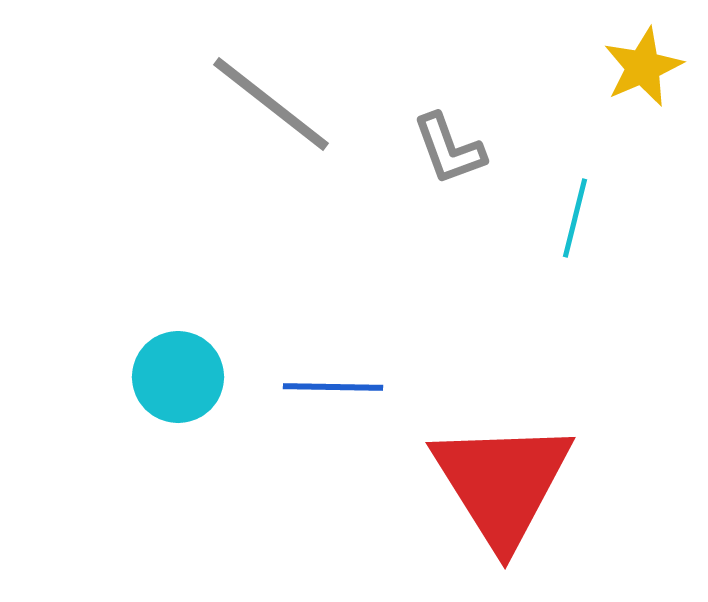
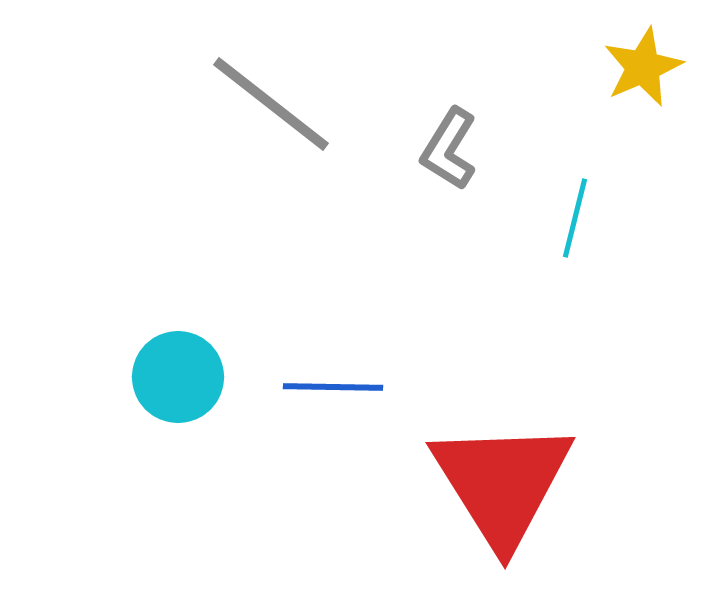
gray L-shape: rotated 52 degrees clockwise
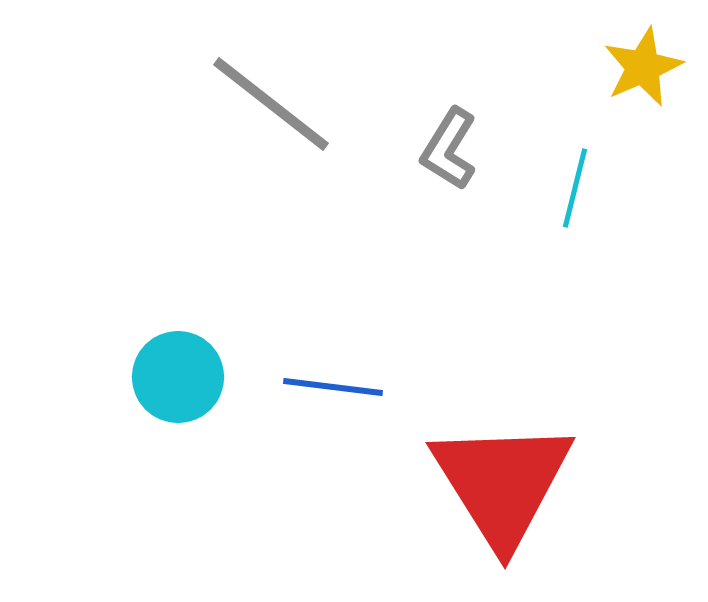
cyan line: moved 30 px up
blue line: rotated 6 degrees clockwise
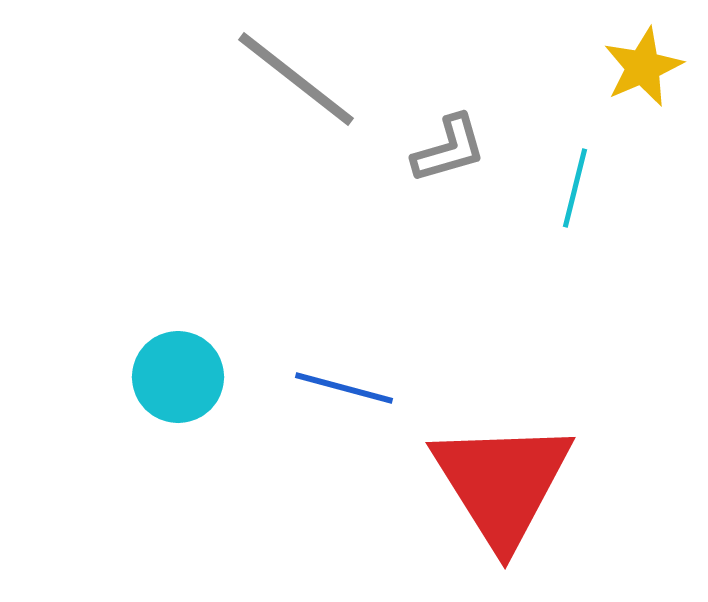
gray line: moved 25 px right, 25 px up
gray L-shape: rotated 138 degrees counterclockwise
blue line: moved 11 px right, 1 px down; rotated 8 degrees clockwise
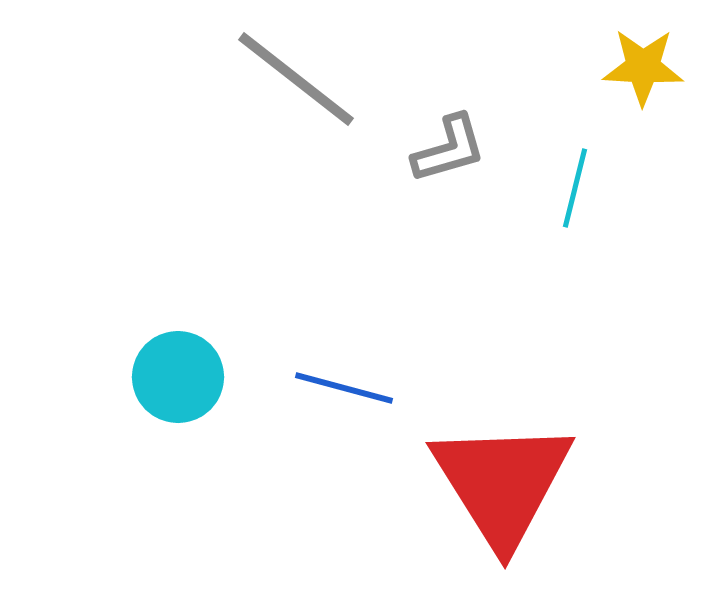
yellow star: rotated 26 degrees clockwise
